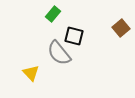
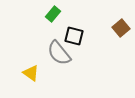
yellow triangle: rotated 12 degrees counterclockwise
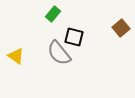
black square: moved 1 px down
yellow triangle: moved 15 px left, 17 px up
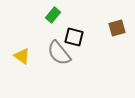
green rectangle: moved 1 px down
brown square: moved 4 px left; rotated 24 degrees clockwise
yellow triangle: moved 6 px right
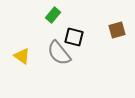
brown square: moved 2 px down
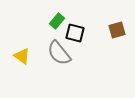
green rectangle: moved 4 px right, 6 px down
black square: moved 1 px right, 4 px up
